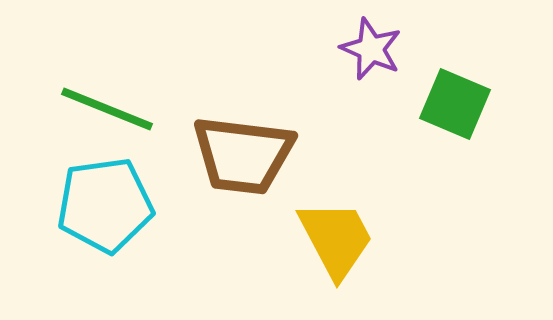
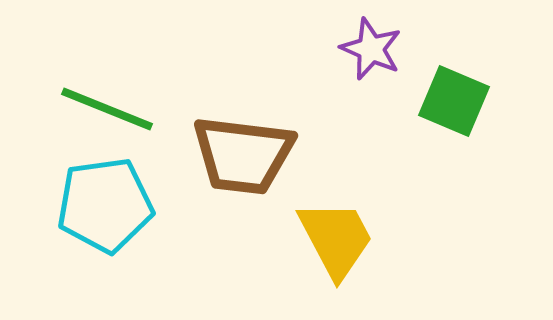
green square: moved 1 px left, 3 px up
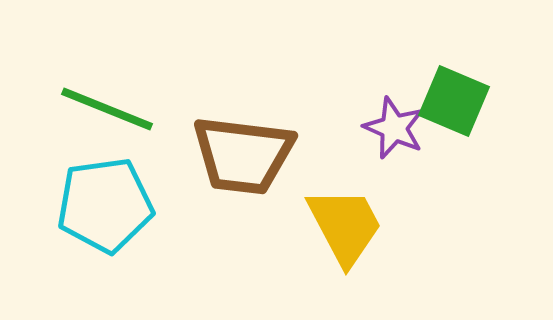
purple star: moved 23 px right, 79 px down
yellow trapezoid: moved 9 px right, 13 px up
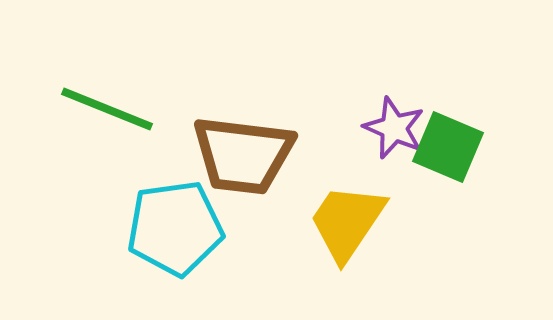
green square: moved 6 px left, 46 px down
cyan pentagon: moved 70 px right, 23 px down
yellow trapezoid: moved 2 px right, 4 px up; rotated 118 degrees counterclockwise
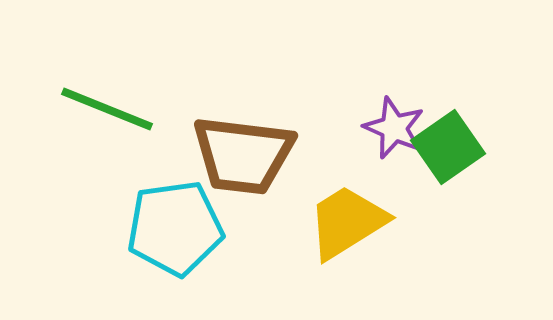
green square: rotated 32 degrees clockwise
yellow trapezoid: rotated 24 degrees clockwise
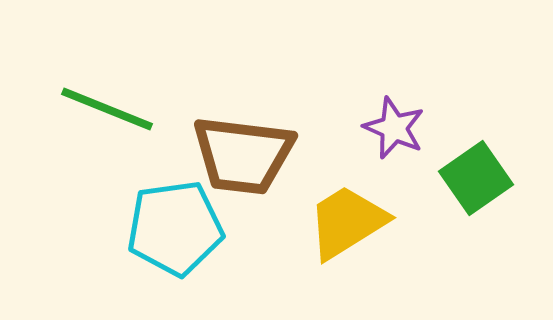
green square: moved 28 px right, 31 px down
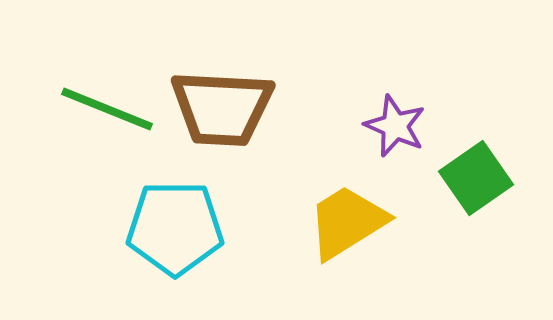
purple star: moved 1 px right, 2 px up
brown trapezoid: moved 21 px left, 47 px up; rotated 4 degrees counterclockwise
cyan pentagon: rotated 8 degrees clockwise
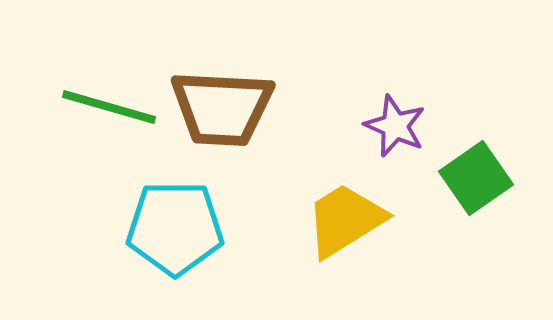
green line: moved 2 px right, 2 px up; rotated 6 degrees counterclockwise
yellow trapezoid: moved 2 px left, 2 px up
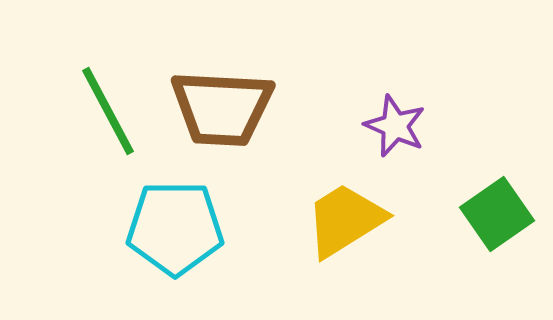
green line: moved 1 px left, 4 px down; rotated 46 degrees clockwise
green square: moved 21 px right, 36 px down
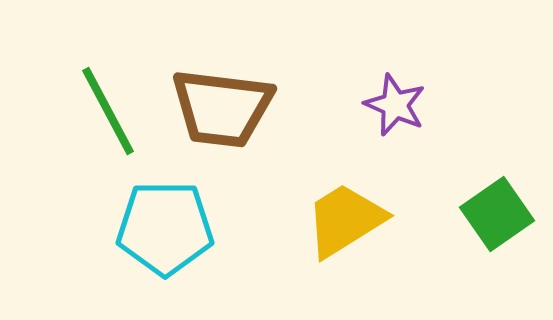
brown trapezoid: rotated 4 degrees clockwise
purple star: moved 21 px up
cyan pentagon: moved 10 px left
